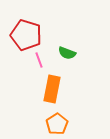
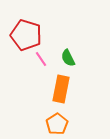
green semicircle: moved 1 px right, 5 px down; rotated 42 degrees clockwise
pink line: moved 2 px right, 1 px up; rotated 14 degrees counterclockwise
orange rectangle: moved 9 px right
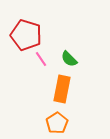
green semicircle: moved 1 px right, 1 px down; rotated 18 degrees counterclockwise
orange rectangle: moved 1 px right
orange pentagon: moved 1 px up
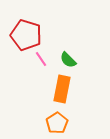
green semicircle: moved 1 px left, 1 px down
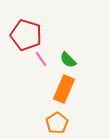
orange rectangle: moved 2 px right; rotated 12 degrees clockwise
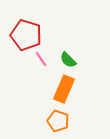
orange pentagon: moved 1 px right, 2 px up; rotated 20 degrees counterclockwise
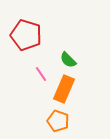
pink line: moved 15 px down
